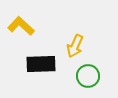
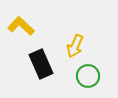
black rectangle: rotated 68 degrees clockwise
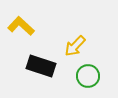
yellow arrow: rotated 20 degrees clockwise
black rectangle: moved 2 px down; rotated 48 degrees counterclockwise
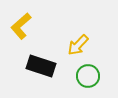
yellow L-shape: rotated 84 degrees counterclockwise
yellow arrow: moved 3 px right, 1 px up
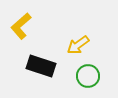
yellow arrow: rotated 10 degrees clockwise
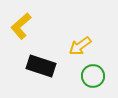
yellow arrow: moved 2 px right, 1 px down
green circle: moved 5 px right
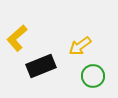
yellow L-shape: moved 4 px left, 12 px down
black rectangle: rotated 40 degrees counterclockwise
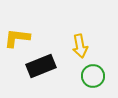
yellow L-shape: rotated 48 degrees clockwise
yellow arrow: rotated 65 degrees counterclockwise
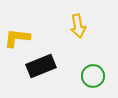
yellow arrow: moved 2 px left, 20 px up
